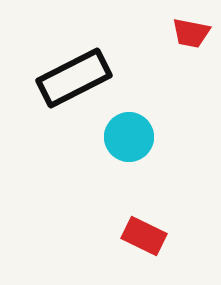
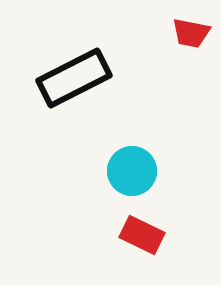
cyan circle: moved 3 px right, 34 px down
red rectangle: moved 2 px left, 1 px up
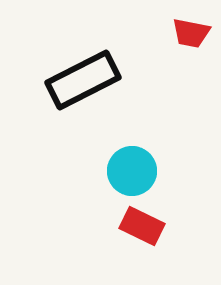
black rectangle: moved 9 px right, 2 px down
red rectangle: moved 9 px up
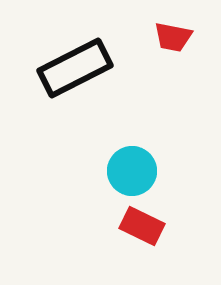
red trapezoid: moved 18 px left, 4 px down
black rectangle: moved 8 px left, 12 px up
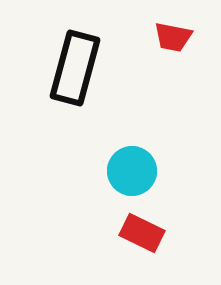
black rectangle: rotated 48 degrees counterclockwise
red rectangle: moved 7 px down
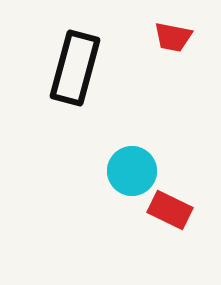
red rectangle: moved 28 px right, 23 px up
